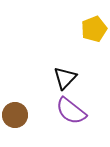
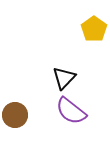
yellow pentagon: rotated 15 degrees counterclockwise
black triangle: moved 1 px left
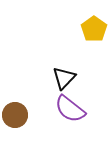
purple semicircle: moved 1 px left, 2 px up
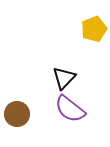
yellow pentagon: rotated 15 degrees clockwise
brown circle: moved 2 px right, 1 px up
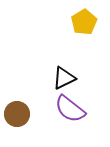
yellow pentagon: moved 10 px left, 7 px up; rotated 10 degrees counterclockwise
black triangle: rotated 20 degrees clockwise
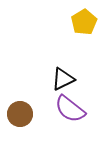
black triangle: moved 1 px left, 1 px down
brown circle: moved 3 px right
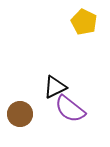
yellow pentagon: rotated 15 degrees counterclockwise
black triangle: moved 8 px left, 8 px down
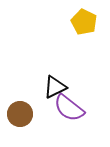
purple semicircle: moved 1 px left, 1 px up
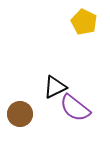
purple semicircle: moved 6 px right
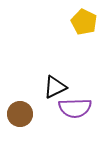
purple semicircle: rotated 40 degrees counterclockwise
